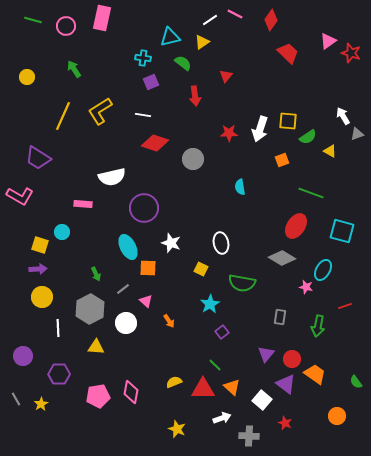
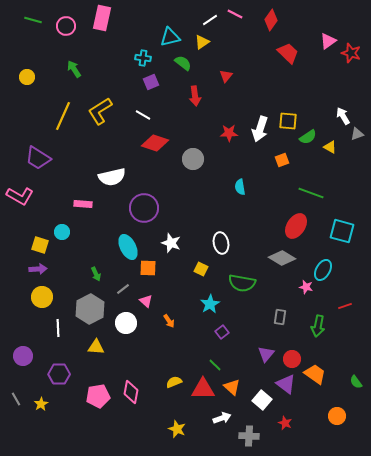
white line at (143, 115): rotated 21 degrees clockwise
yellow triangle at (330, 151): moved 4 px up
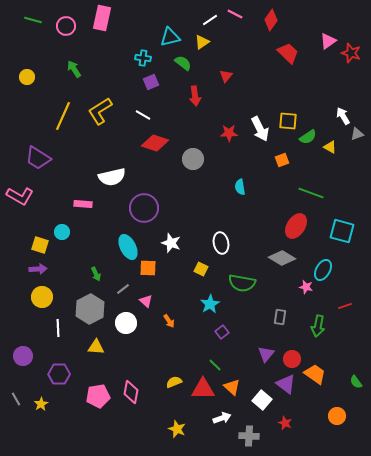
white arrow at (260, 129): rotated 45 degrees counterclockwise
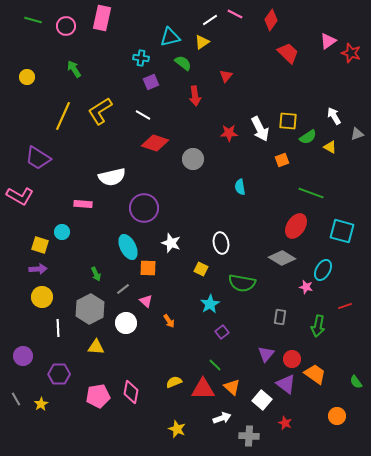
cyan cross at (143, 58): moved 2 px left
white arrow at (343, 116): moved 9 px left
